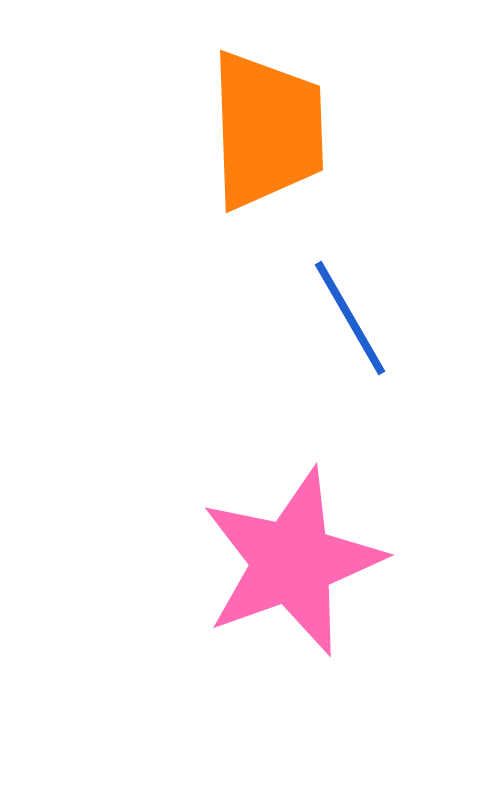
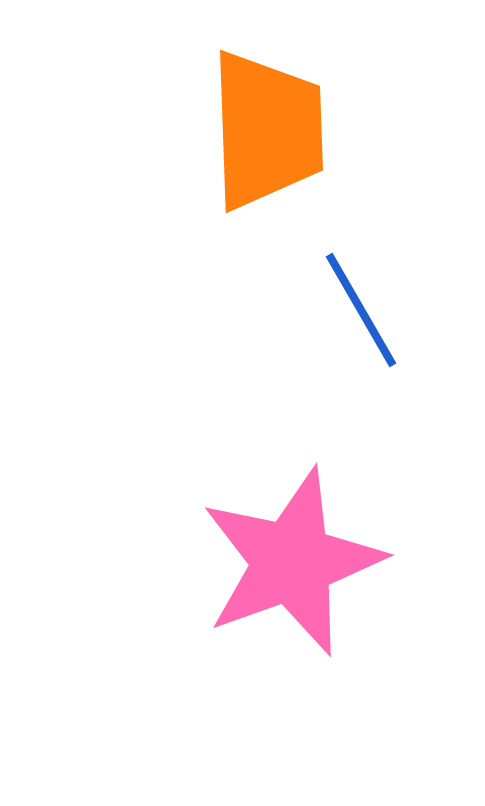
blue line: moved 11 px right, 8 px up
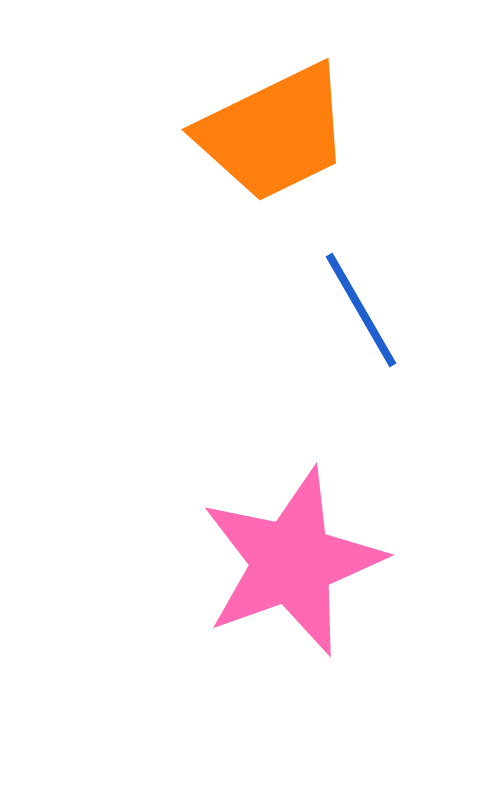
orange trapezoid: moved 7 px right, 3 px down; rotated 66 degrees clockwise
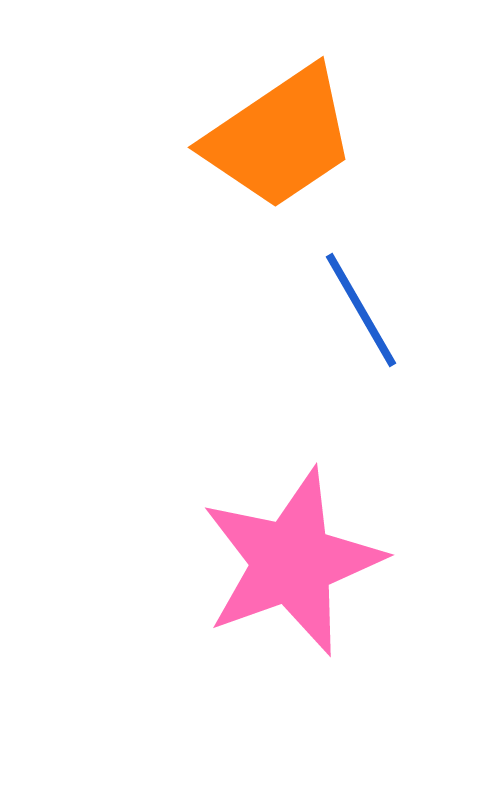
orange trapezoid: moved 6 px right, 5 px down; rotated 8 degrees counterclockwise
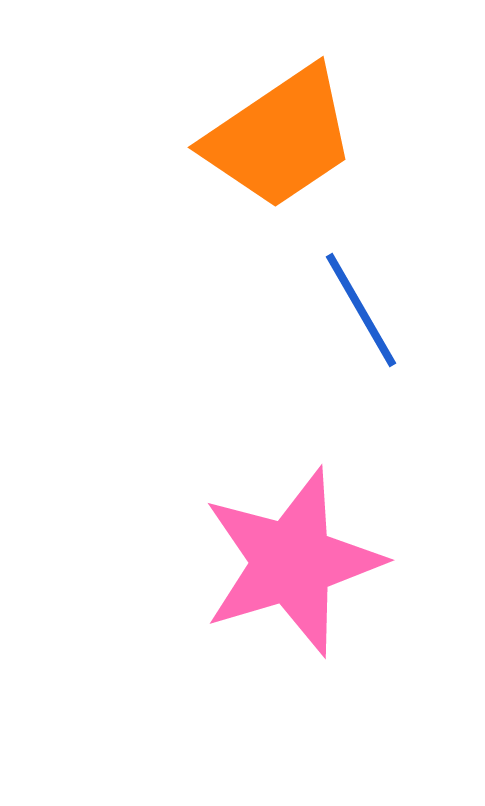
pink star: rotated 3 degrees clockwise
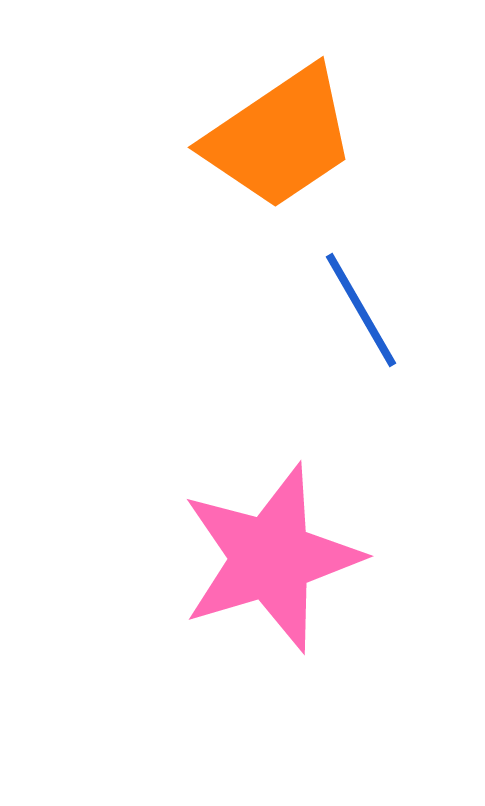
pink star: moved 21 px left, 4 px up
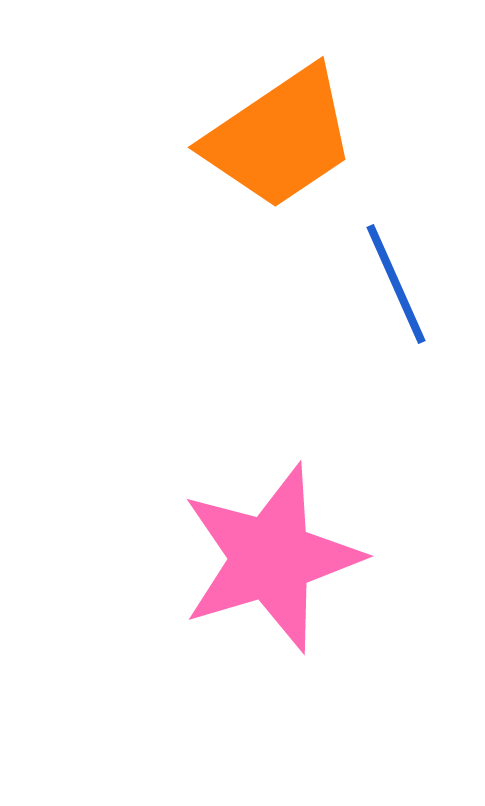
blue line: moved 35 px right, 26 px up; rotated 6 degrees clockwise
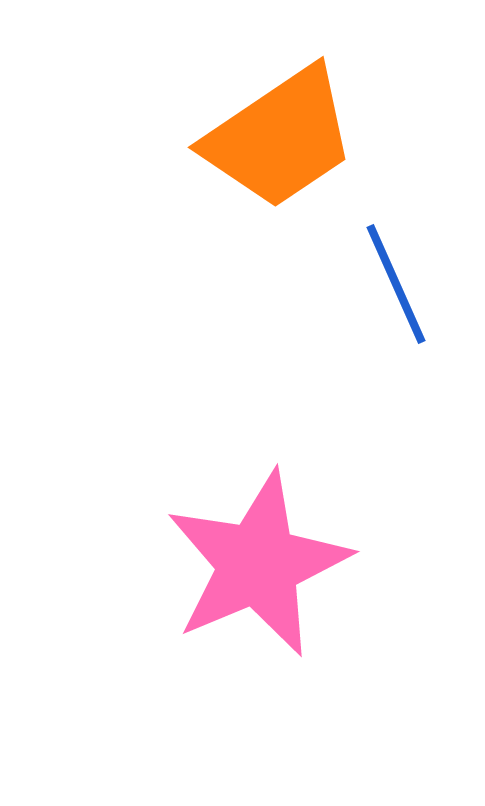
pink star: moved 13 px left, 6 px down; rotated 6 degrees counterclockwise
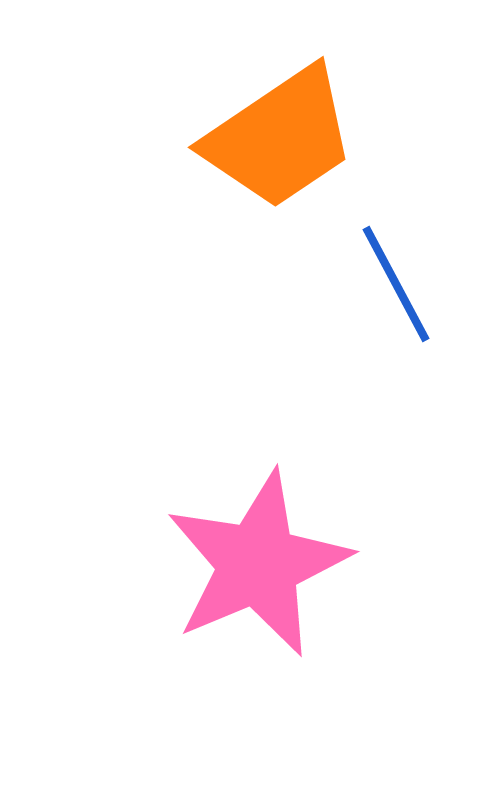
blue line: rotated 4 degrees counterclockwise
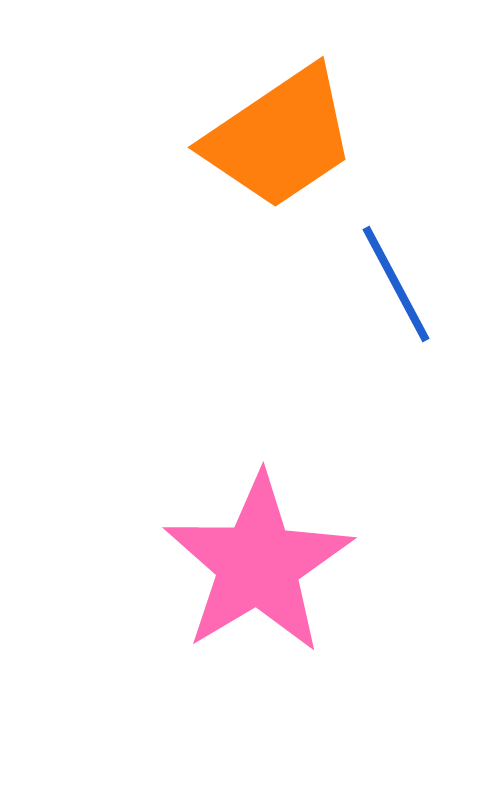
pink star: rotated 8 degrees counterclockwise
